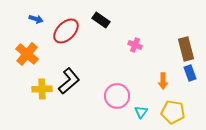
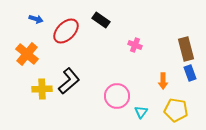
yellow pentagon: moved 3 px right, 2 px up
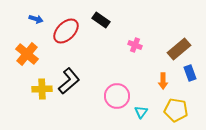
brown rectangle: moved 7 px left; rotated 65 degrees clockwise
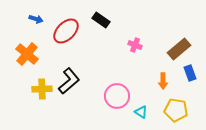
cyan triangle: rotated 32 degrees counterclockwise
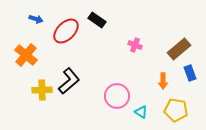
black rectangle: moved 4 px left
orange cross: moved 1 px left, 1 px down
yellow cross: moved 1 px down
